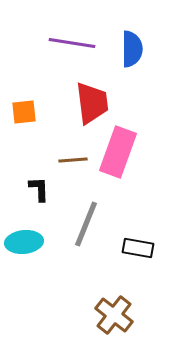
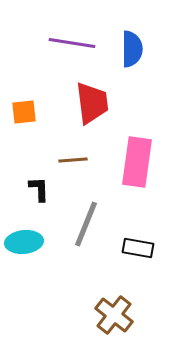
pink rectangle: moved 19 px right, 10 px down; rotated 12 degrees counterclockwise
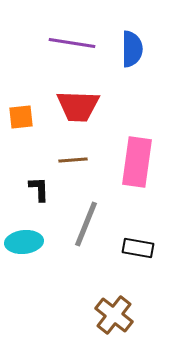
red trapezoid: moved 14 px left, 3 px down; rotated 99 degrees clockwise
orange square: moved 3 px left, 5 px down
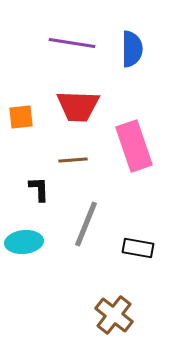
pink rectangle: moved 3 px left, 16 px up; rotated 27 degrees counterclockwise
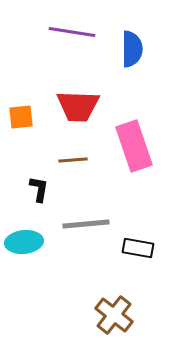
purple line: moved 11 px up
black L-shape: rotated 12 degrees clockwise
gray line: rotated 63 degrees clockwise
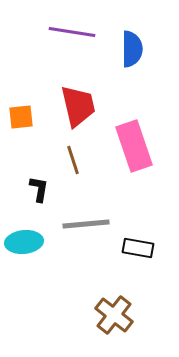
red trapezoid: rotated 105 degrees counterclockwise
brown line: rotated 76 degrees clockwise
